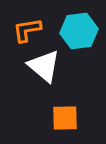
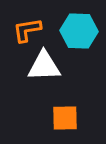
cyan hexagon: rotated 9 degrees clockwise
white triangle: rotated 42 degrees counterclockwise
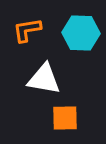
cyan hexagon: moved 2 px right, 2 px down
white triangle: moved 13 px down; rotated 12 degrees clockwise
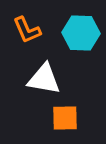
orange L-shape: rotated 104 degrees counterclockwise
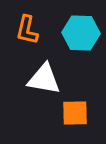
orange L-shape: rotated 36 degrees clockwise
orange square: moved 10 px right, 5 px up
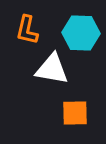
white triangle: moved 8 px right, 10 px up
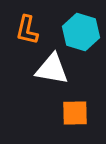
cyan hexagon: moved 1 px up; rotated 15 degrees clockwise
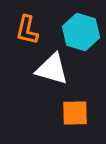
white triangle: rotated 6 degrees clockwise
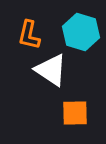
orange L-shape: moved 2 px right, 5 px down
white triangle: moved 1 px left, 1 px down; rotated 18 degrees clockwise
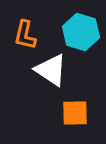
orange L-shape: moved 4 px left
